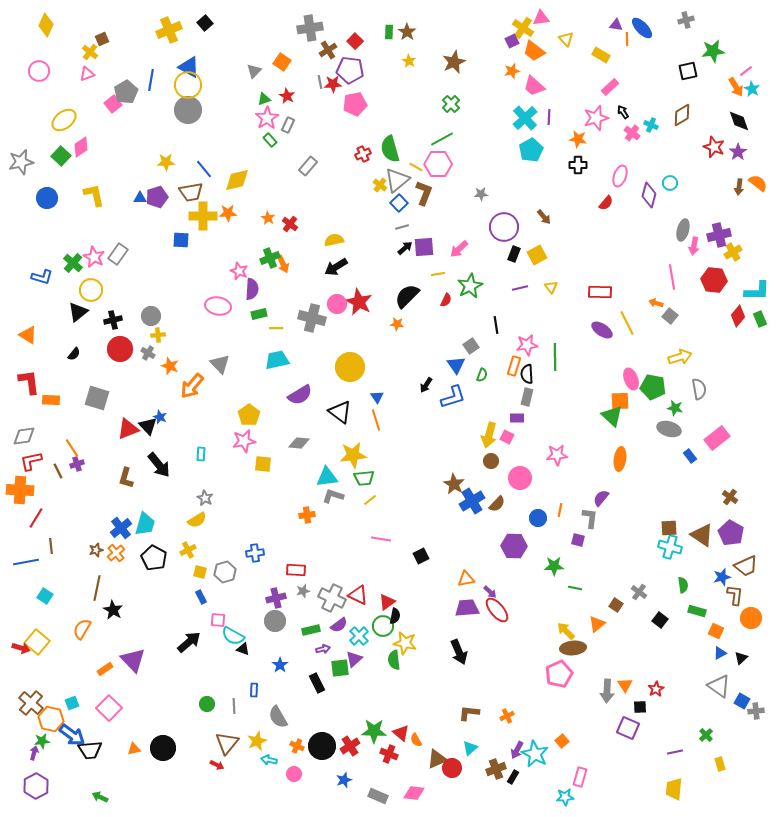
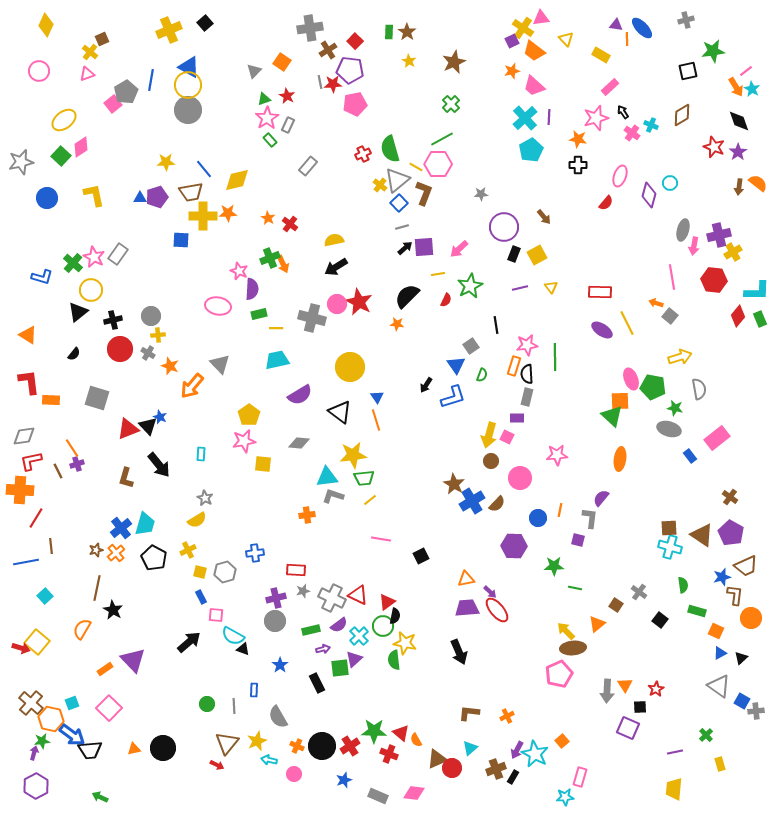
cyan square at (45, 596): rotated 14 degrees clockwise
pink square at (218, 620): moved 2 px left, 5 px up
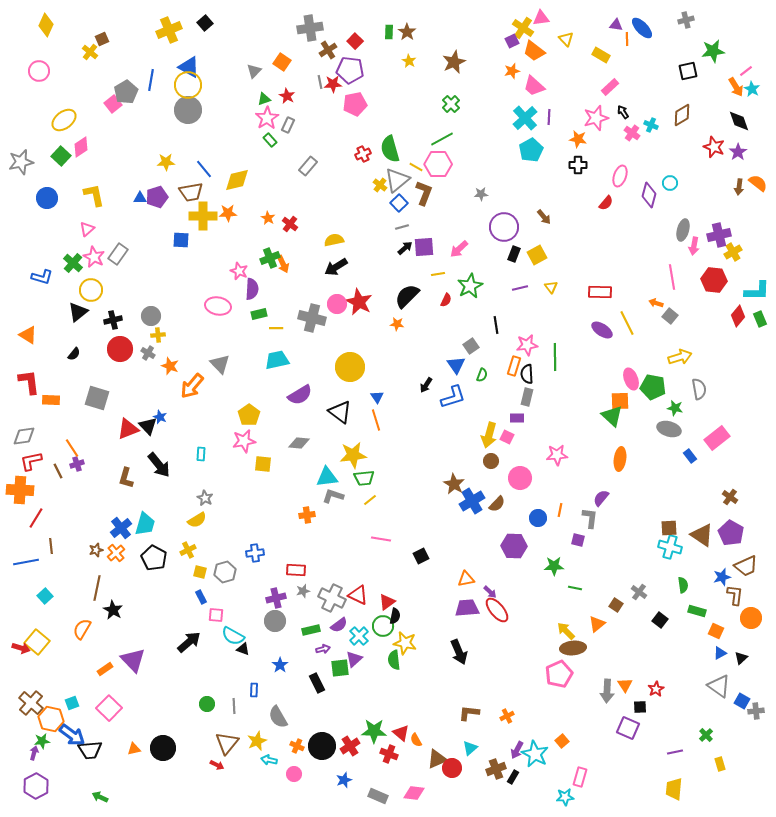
pink triangle at (87, 74): moved 155 px down; rotated 21 degrees counterclockwise
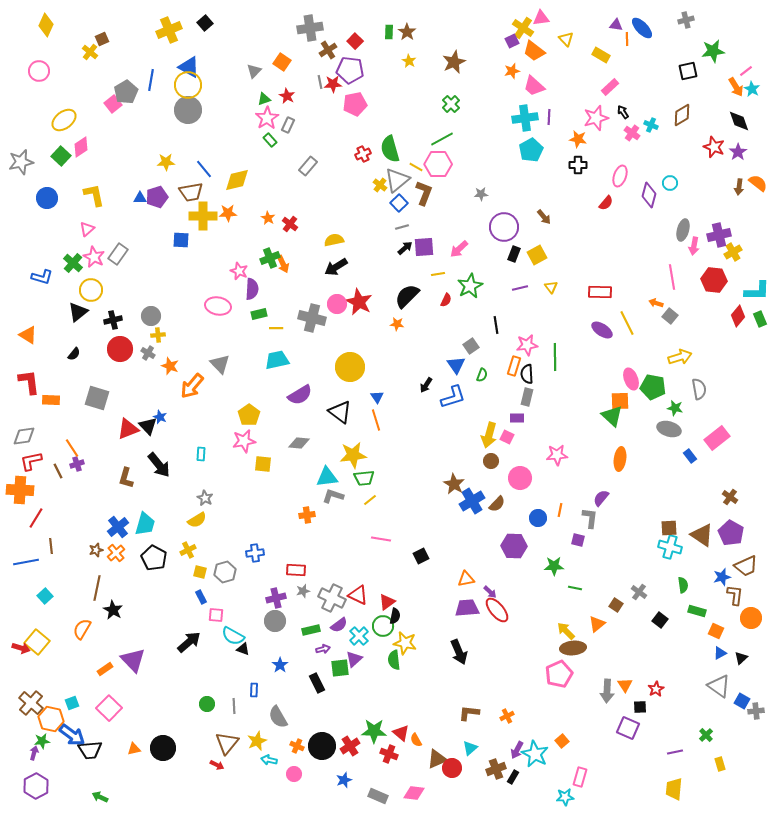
cyan cross at (525, 118): rotated 35 degrees clockwise
blue cross at (121, 528): moved 3 px left, 1 px up
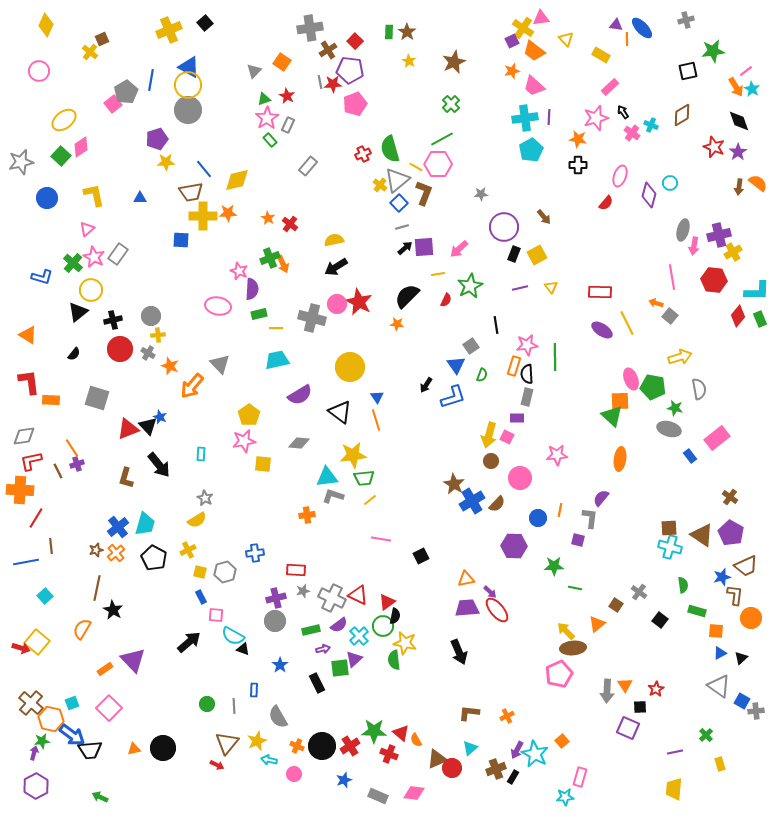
pink pentagon at (355, 104): rotated 10 degrees counterclockwise
purple pentagon at (157, 197): moved 58 px up
orange square at (716, 631): rotated 21 degrees counterclockwise
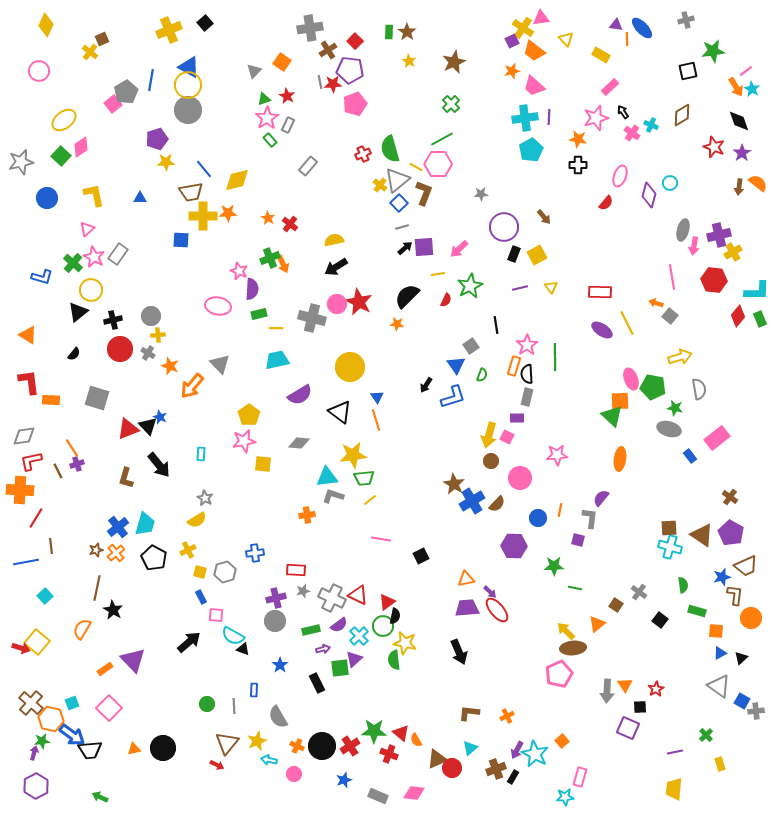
purple star at (738, 152): moved 4 px right, 1 px down
pink star at (527, 345): rotated 25 degrees counterclockwise
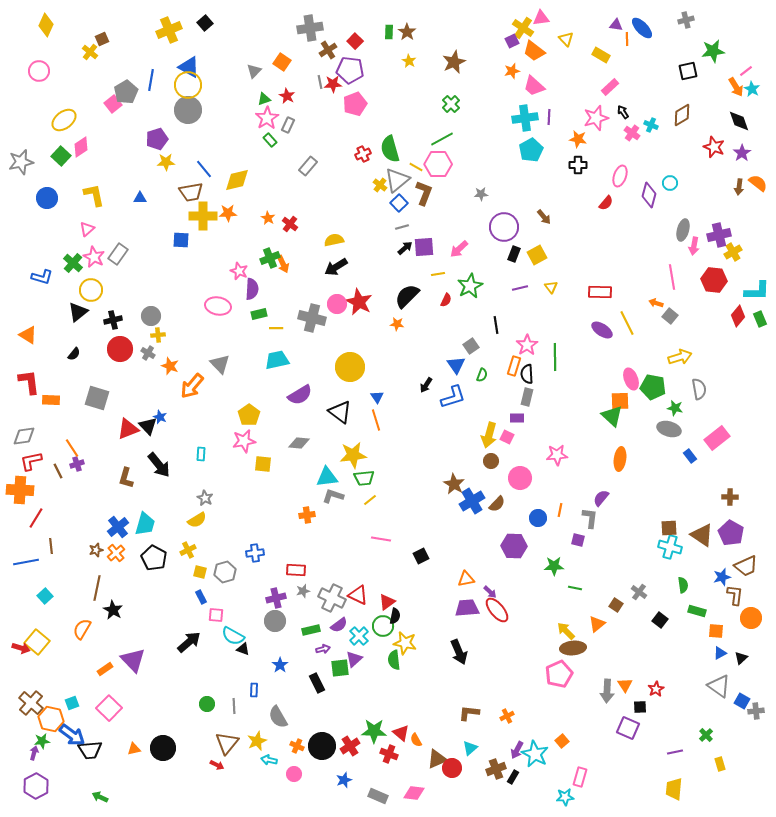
brown cross at (730, 497): rotated 35 degrees counterclockwise
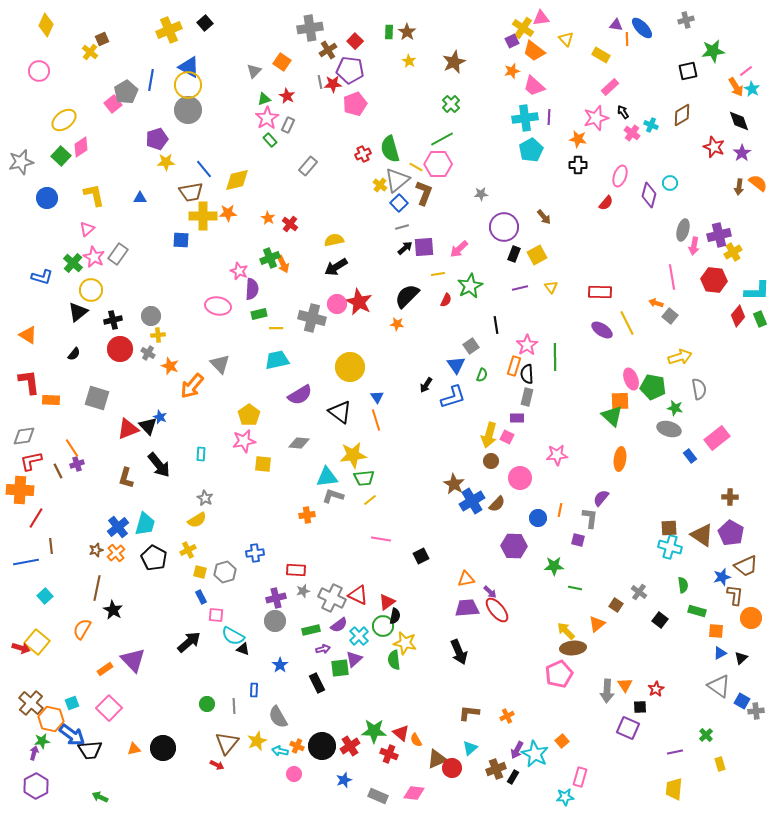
cyan arrow at (269, 760): moved 11 px right, 9 px up
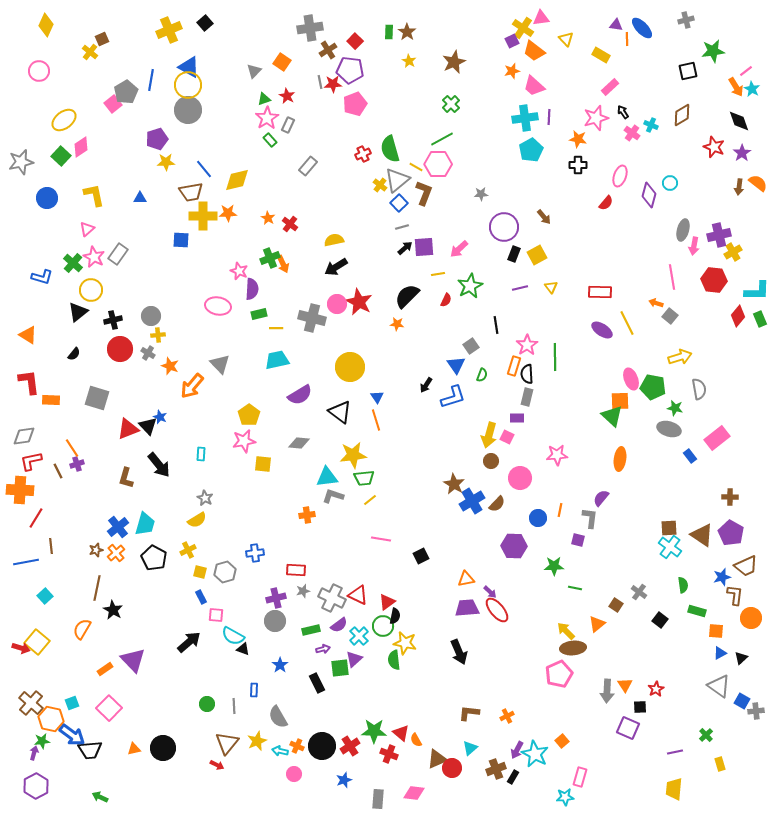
cyan cross at (670, 547): rotated 20 degrees clockwise
gray rectangle at (378, 796): moved 3 px down; rotated 72 degrees clockwise
